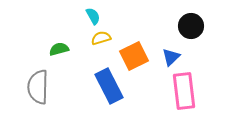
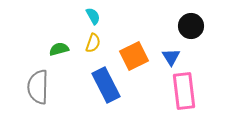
yellow semicircle: moved 8 px left, 5 px down; rotated 126 degrees clockwise
blue triangle: rotated 18 degrees counterclockwise
blue rectangle: moved 3 px left, 1 px up
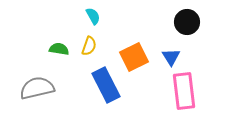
black circle: moved 4 px left, 4 px up
yellow semicircle: moved 4 px left, 3 px down
green semicircle: rotated 24 degrees clockwise
orange square: moved 1 px down
gray semicircle: moved 1 px left, 1 px down; rotated 76 degrees clockwise
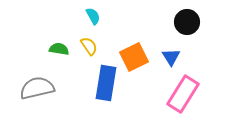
yellow semicircle: rotated 54 degrees counterclockwise
blue rectangle: moved 2 px up; rotated 36 degrees clockwise
pink rectangle: moved 1 px left, 3 px down; rotated 39 degrees clockwise
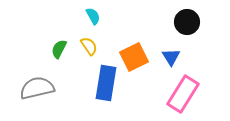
green semicircle: rotated 72 degrees counterclockwise
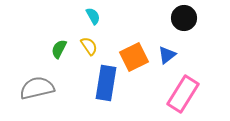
black circle: moved 3 px left, 4 px up
blue triangle: moved 4 px left, 2 px up; rotated 24 degrees clockwise
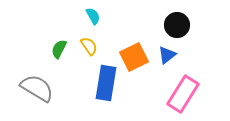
black circle: moved 7 px left, 7 px down
gray semicircle: rotated 44 degrees clockwise
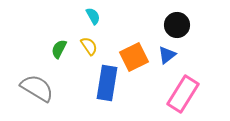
blue rectangle: moved 1 px right
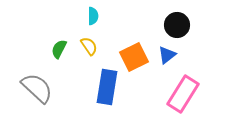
cyan semicircle: rotated 30 degrees clockwise
blue rectangle: moved 4 px down
gray semicircle: rotated 12 degrees clockwise
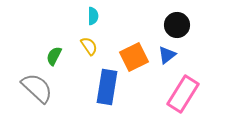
green semicircle: moved 5 px left, 7 px down
